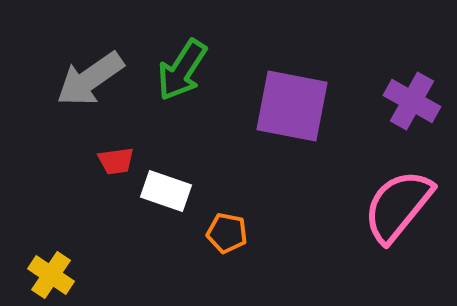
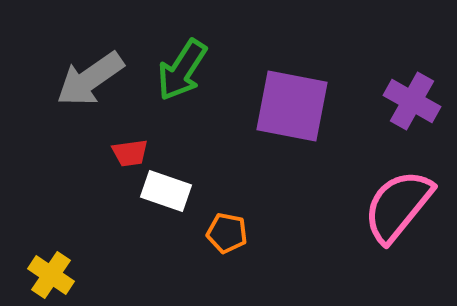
red trapezoid: moved 14 px right, 8 px up
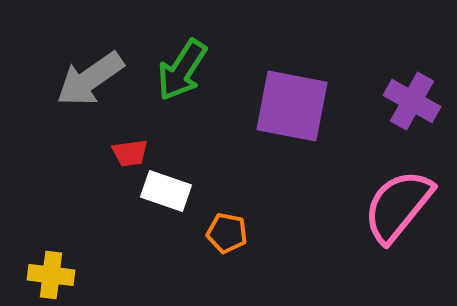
yellow cross: rotated 27 degrees counterclockwise
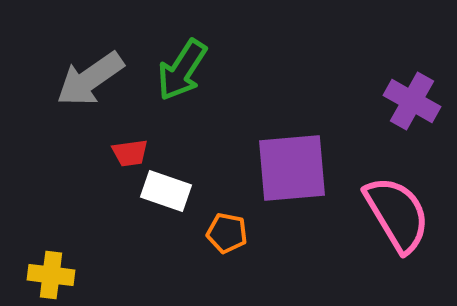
purple square: moved 62 px down; rotated 16 degrees counterclockwise
pink semicircle: moved 1 px left, 8 px down; rotated 110 degrees clockwise
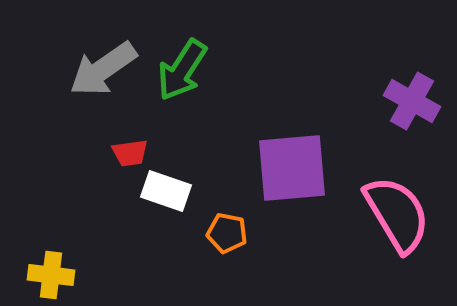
gray arrow: moved 13 px right, 10 px up
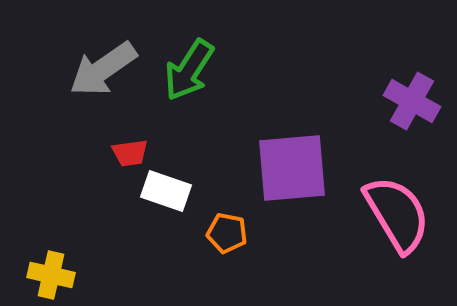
green arrow: moved 7 px right
yellow cross: rotated 6 degrees clockwise
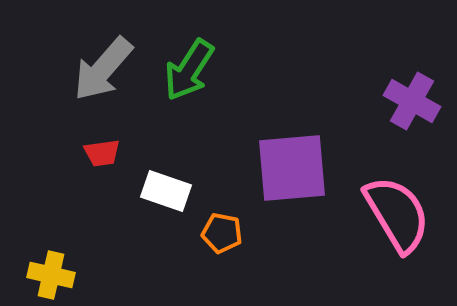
gray arrow: rotated 14 degrees counterclockwise
red trapezoid: moved 28 px left
orange pentagon: moved 5 px left
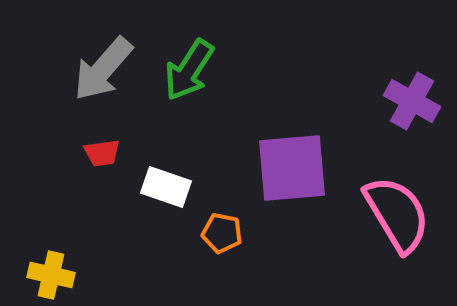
white rectangle: moved 4 px up
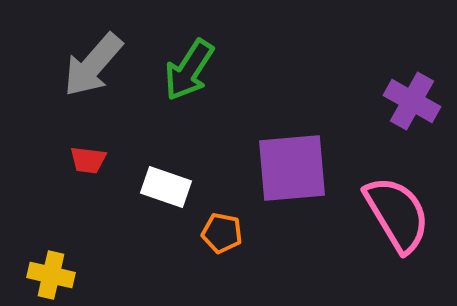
gray arrow: moved 10 px left, 4 px up
red trapezoid: moved 14 px left, 7 px down; rotated 15 degrees clockwise
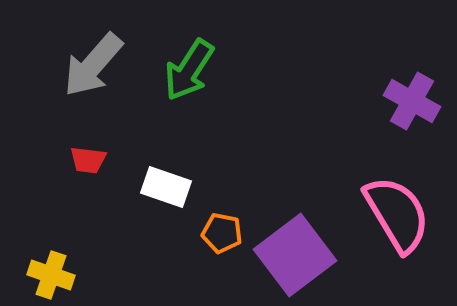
purple square: moved 3 px right, 87 px down; rotated 32 degrees counterclockwise
yellow cross: rotated 6 degrees clockwise
